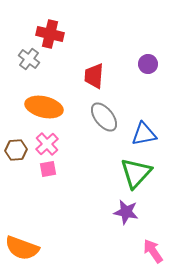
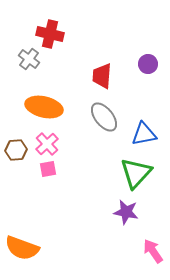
red trapezoid: moved 8 px right
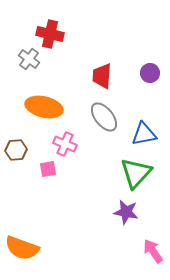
purple circle: moved 2 px right, 9 px down
pink cross: moved 18 px right; rotated 25 degrees counterclockwise
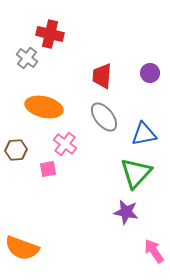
gray cross: moved 2 px left, 1 px up
pink cross: rotated 15 degrees clockwise
pink arrow: moved 1 px right
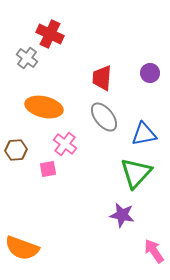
red cross: rotated 12 degrees clockwise
red trapezoid: moved 2 px down
purple star: moved 4 px left, 3 px down
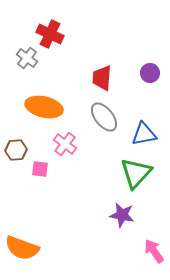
pink square: moved 8 px left; rotated 18 degrees clockwise
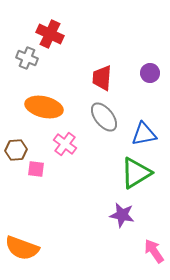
gray cross: rotated 15 degrees counterclockwise
pink square: moved 4 px left
green triangle: rotated 16 degrees clockwise
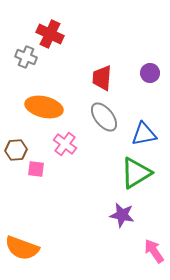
gray cross: moved 1 px left, 1 px up
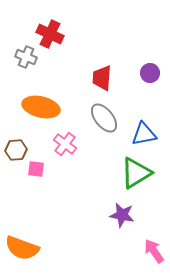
orange ellipse: moved 3 px left
gray ellipse: moved 1 px down
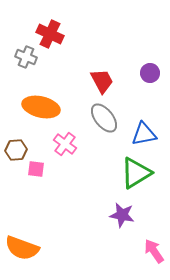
red trapezoid: moved 3 px down; rotated 148 degrees clockwise
